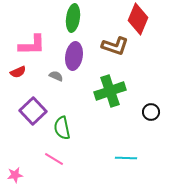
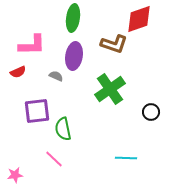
red diamond: moved 1 px right; rotated 48 degrees clockwise
brown L-shape: moved 1 px left, 2 px up
green cross: moved 2 px up; rotated 16 degrees counterclockwise
purple square: moved 4 px right; rotated 36 degrees clockwise
green semicircle: moved 1 px right, 1 px down
pink line: rotated 12 degrees clockwise
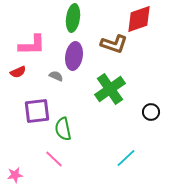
cyan line: rotated 45 degrees counterclockwise
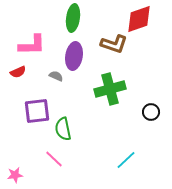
green cross: rotated 20 degrees clockwise
cyan line: moved 2 px down
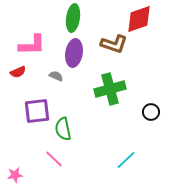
purple ellipse: moved 3 px up
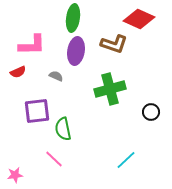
red diamond: rotated 44 degrees clockwise
purple ellipse: moved 2 px right, 2 px up
